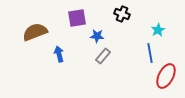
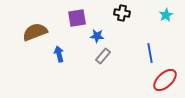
black cross: moved 1 px up; rotated 14 degrees counterclockwise
cyan star: moved 8 px right, 15 px up
red ellipse: moved 1 px left, 4 px down; rotated 20 degrees clockwise
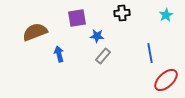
black cross: rotated 14 degrees counterclockwise
red ellipse: moved 1 px right
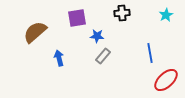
brown semicircle: rotated 20 degrees counterclockwise
blue arrow: moved 4 px down
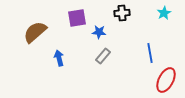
cyan star: moved 2 px left, 2 px up
blue star: moved 2 px right, 4 px up
red ellipse: rotated 20 degrees counterclockwise
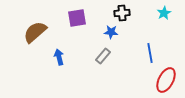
blue star: moved 12 px right
blue arrow: moved 1 px up
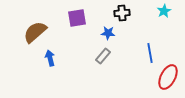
cyan star: moved 2 px up
blue star: moved 3 px left, 1 px down
blue arrow: moved 9 px left, 1 px down
red ellipse: moved 2 px right, 3 px up
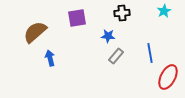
blue star: moved 3 px down
gray rectangle: moved 13 px right
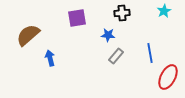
brown semicircle: moved 7 px left, 3 px down
blue star: moved 1 px up
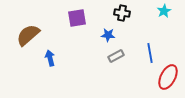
black cross: rotated 14 degrees clockwise
gray rectangle: rotated 21 degrees clockwise
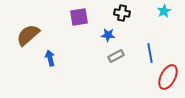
purple square: moved 2 px right, 1 px up
